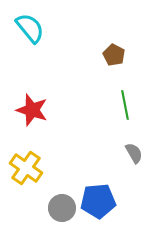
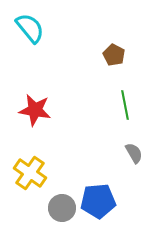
red star: moved 3 px right; rotated 8 degrees counterclockwise
yellow cross: moved 4 px right, 5 px down
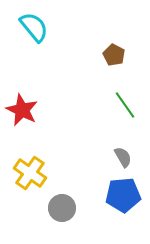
cyan semicircle: moved 4 px right, 1 px up
green line: rotated 24 degrees counterclockwise
red star: moved 13 px left; rotated 16 degrees clockwise
gray semicircle: moved 11 px left, 4 px down
blue pentagon: moved 25 px right, 6 px up
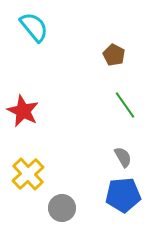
red star: moved 1 px right, 1 px down
yellow cross: moved 2 px left, 1 px down; rotated 12 degrees clockwise
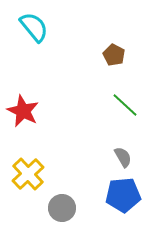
green line: rotated 12 degrees counterclockwise
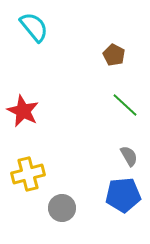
gray semicircle: moved 6 px right, 1 px up
yellow cross: rotated 28 degrees clockwise
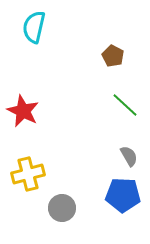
cyan semicircle: rotated 128 degrees counterclockwise
brown pentagon: moved 1 px left, 1 px down
blue pentagon: rotated 8 degrees clockwise
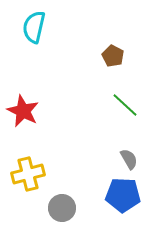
gray semicircle: moved 3 px down
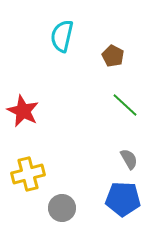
cyan semicircle: moved 28 px right, 9 px down
blue pentagon: moved 4 px down
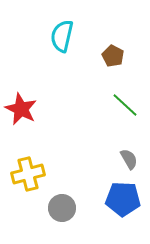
red star: moved 2 px left, 2 px up
